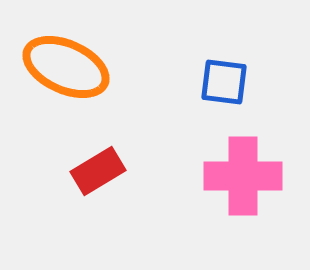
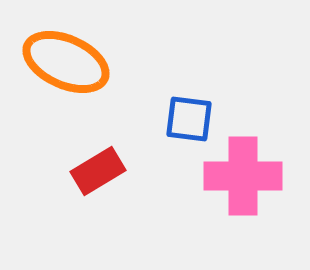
orange ellipse: moved 5 px up
blue square: moved 35 px left, 37 px down
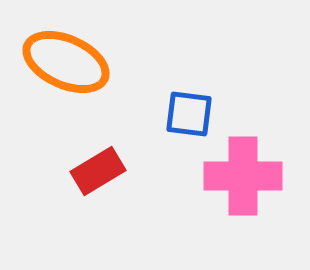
blue square: moved 5 px up
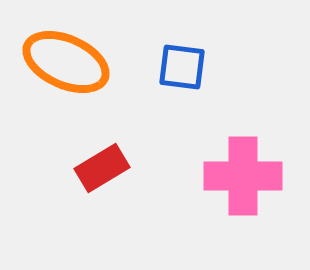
blue square: moved 7 px left, 47 px up
red rectangle: moved 4 px right, 3 px up
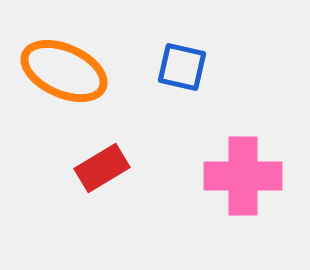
orange ellipse: moved 2 px left, 9 px down
blue square: rotated 6 degrees clockwise
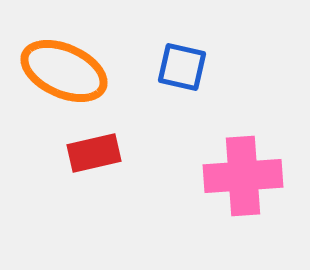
red rectangle: moved 8 px left, 15 px up; rotated 18 degrees clockwise
pink cross: rotated 4 degrees counterclockwise
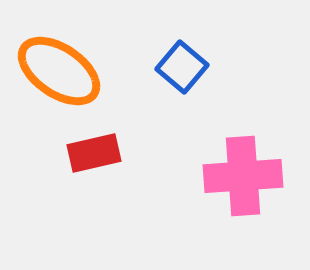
blue square: rotated 27 degrees clockwise
orange ellipse: moved 5 px left; rotated 10 degrees clockwise
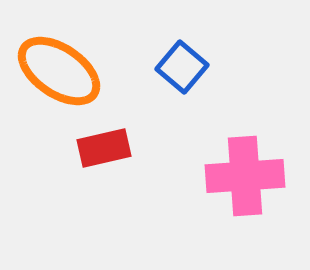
red rectangle: moved 10 px right, 5 px up
pink cross: moved 2 px right
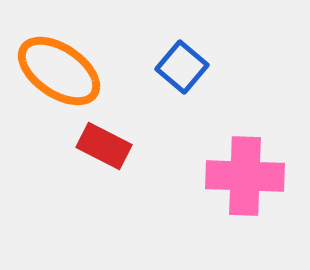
red rectangle: moved 2 px up; rotated 40 degrees clockwise
pink cross: rotated 6 degrees clockwise
